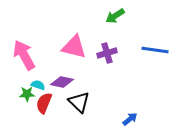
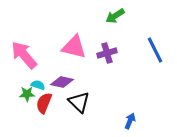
blue line: rotated 56 degrees clockwise
pink arrow: rotated 12 degrees counterclockwise
blue arrow: moved 2 px down; rotated 28 degrees counterclockwise
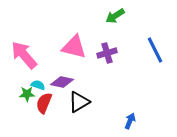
black triangle: rotated 45 degrees clockwise
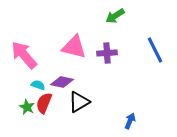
purple cross: rotated 12 degrees clockwise
green star: moved 13 px down; rotated 28 degrees clockwise
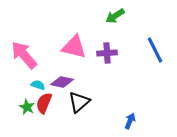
black triangle: rotated 10 degrees counterclockwise
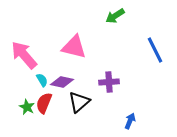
purple cross: moved 2 px right, 29 px down
cyan semicircle: moved 4 px right, 5 px up; rotated 40 degrees clockwise
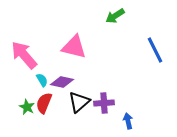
purple cross: moved 5 px left, 21 px down
blue arrow: moved 2 px left; rotated 35 degrees counterclockwise
